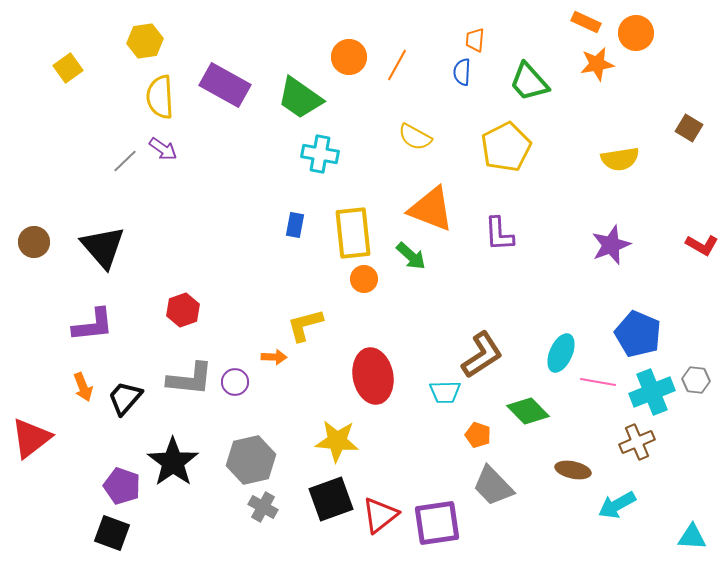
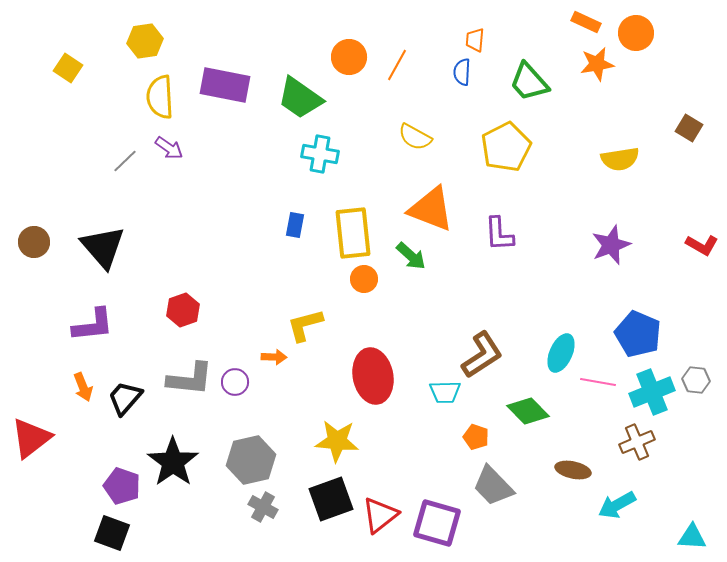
yellow square at (68, 68): rotated 20 degrees counterclockwise
purple rectangle at (225, 85): rotated 18 degrees counterclockwise
purple arrow at (163, 149): moved 6 px right, 1 px up
orange pentagon at (478, 435): moved 2 px left, 2 px down
purple square at (437, 523): rotated 24 degrees clockwise
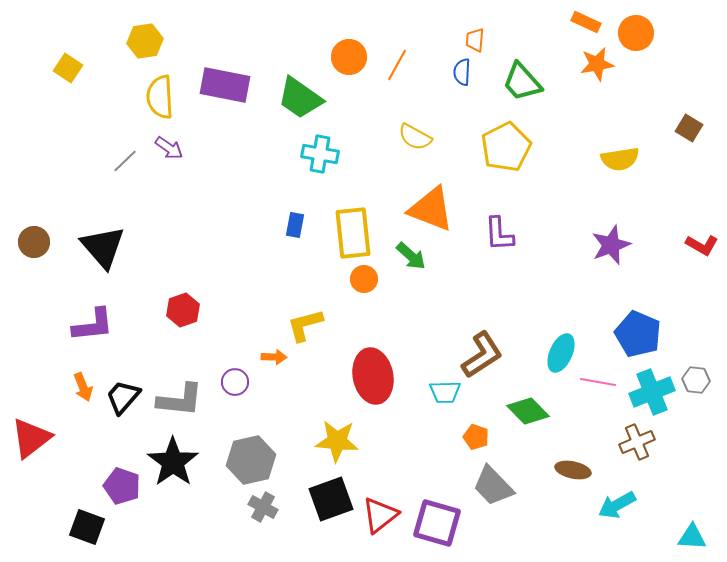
green trapezoid at (529, 82): moved 7 px left
gray L-shape at (190, 379): moved 10 px left, 21 px down
black trapezoid at (125, 398): moved 2 px left, 1 px up
black square at (112, 533): moved 25 px left, 6 px up
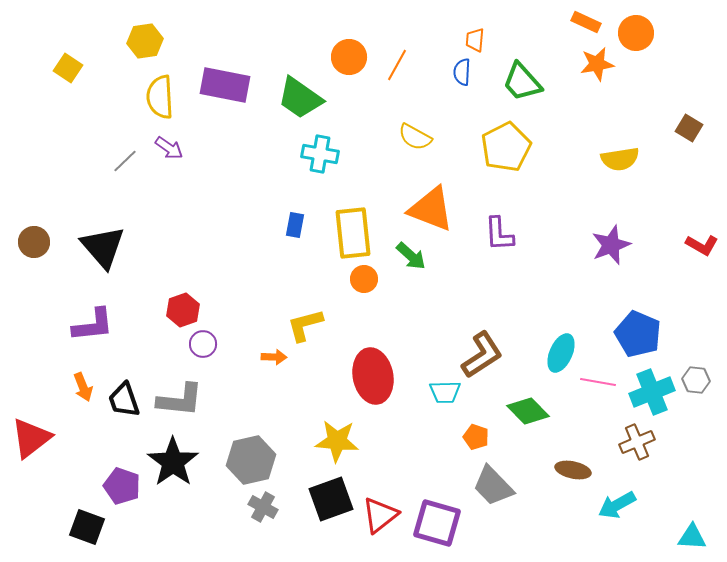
purple circle at (235, 382): moved 32 px left, 38 px up
black trapezoid at (123, 397): moved 1 px right, 3 px down; rotated 60 degrees counterclockwise
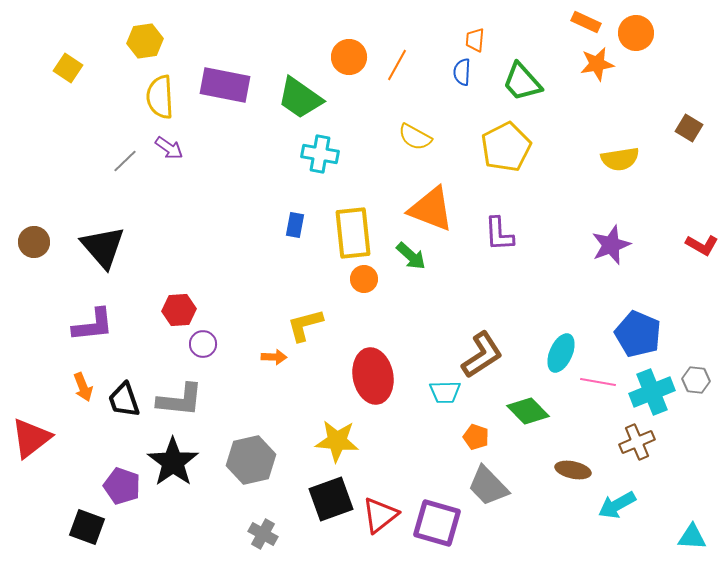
red hexagon at (183, 310): moved 4 px left; rotated 16 degrees clockwise
gray trapezoid at (493, 486): moved 5 px left
gray cross at (263, 507): moved 27 px down
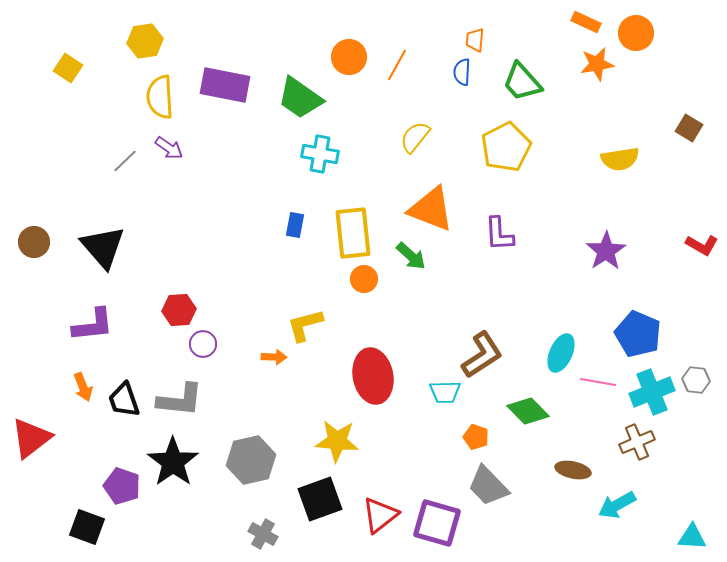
yellow semicircle at (415, 137): rotated 100 degrees clockwise
purple star at (611, 245): moved 5 px left, 6 px down; rotated 12 degrees counterclockwise
black square at (331, 499): moved 11 px left
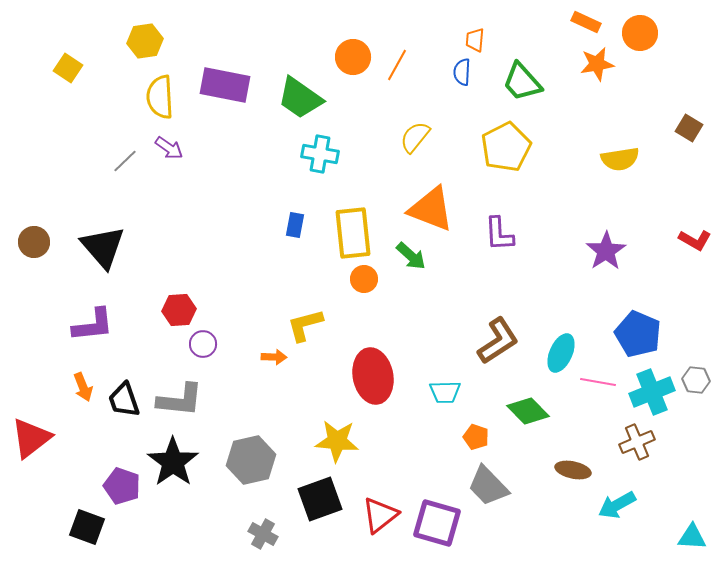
orange circle at (636, 33): moved 4 px right
orange circle at (349, 57): moved 4 px right
red L-shape at (702, 245): moved 7 px left, 5 px up
brown L-shape at (482, 355): moved 16 px right, 14 px up
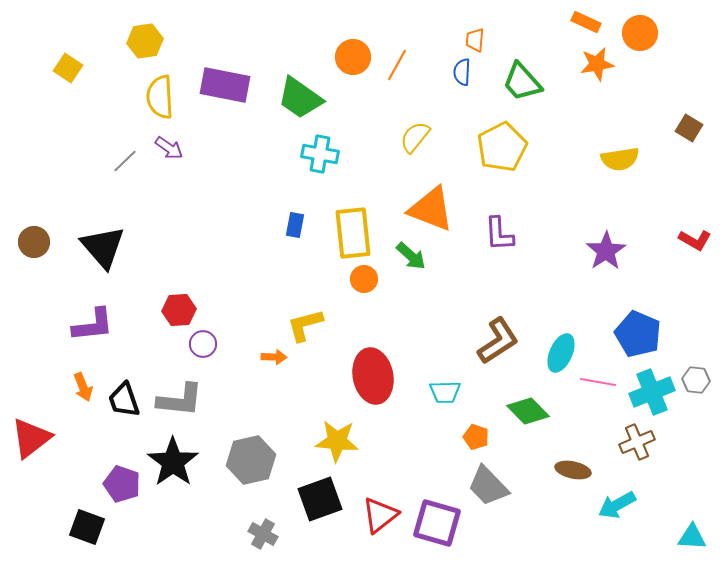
yellow pentagon at (506, 147): moved 4 px left
purple pentagon at (122, 486): moved 2 px up
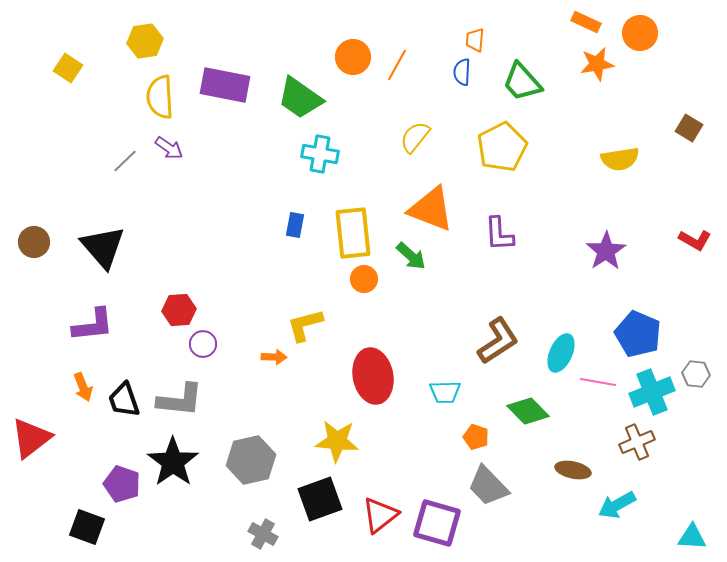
gray hexagon at (696, 380): moved 6 px up
